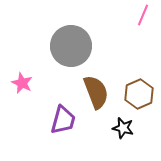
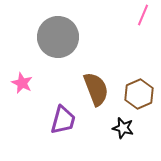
gray circle: moved 13 px left, 9 px up
brown semicircle: moved 3 px up
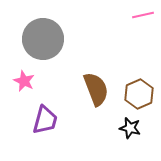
pink line: rotated 55 degrees clockwise
gray circle: moved 15 px left, 2 px down
pink star: moved 2 px right, 2 px up
purple trapezoid: moved 18 px left
black star: moved 7 px right
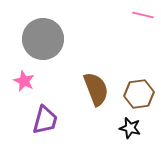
pink line: rotated 25 degrees clockwise
brown hexagon: rotated 16 degrees clockwise
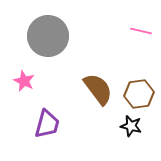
pink line: moved 2 px left, 16 px down
gray circle: moved 5 px right, 3 px up
brown semicircle: moved 2 px right; rotated 16 degrees counterclockwise
purple trapezoid: moved 2 px right, 4 px down
black star: moved 1 px right, 2 px up
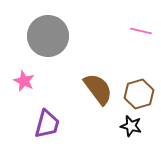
brown hexagon: rotated 8 degrees counterclockwise
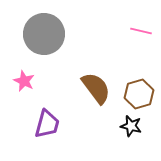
gray circle: moved 4 px left, 2 px up
brown semicircle: moved 2 px left, 1 px up
